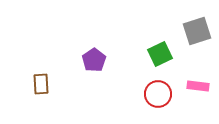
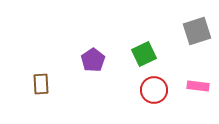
green square: moved 16 px left
purple pentagon: moved 1 px left
red circle: moved 4 px left, 4 px up
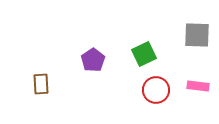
gray square: moved 4 px down; rotated 20 degrees clockwise
red circle: moved 2 px right
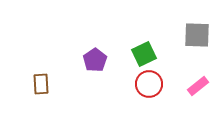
purple pentagon: moved 2 px right
pink rectangle: rotated 45 degrees counterclockwise
red circle: moved 7 px left, 6 px up
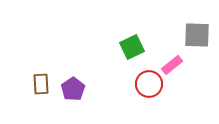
green square: moved 12 px left, 7 px up
purple pentagon: moved 22 px left, 29 px down
pink rectangle: moved 26 px left, 21 px up
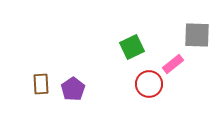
pink rectangle: moved 1 px right, 1 px up
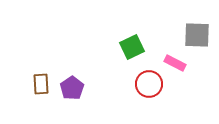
pink rectangle: moved 2 px right, 1 px up; rotated 65 degrees clockwise
purple pentagon: moved 1 px left, 1 px up
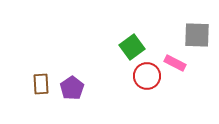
green square: rotated 10 degrees counterclockwise
red circle: moved 2 px left, 8 px up
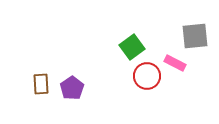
gray square: moved 2 px left, 1 px down; rotated 8 degrees counterclockwise
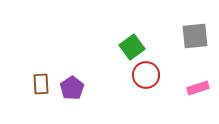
pink rectangle: moved 23 px right, 25 px down; rotated 45 degrees counterclockwise
red circle: moved 1 px left, 1 px up
